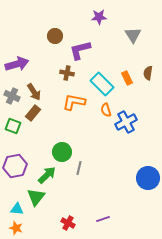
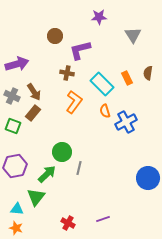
orange L-shape: rotated 115 degrees clockwise
orange semicircle: moved 1 px left, 1 px down
green arrow: moved 1 px up
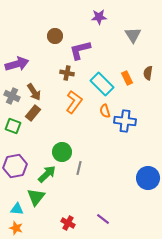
blue cross: moved 1 px left, 1 px up; rotated 35 degrees clockwise
purple line: rotated 56 degrees clockwise
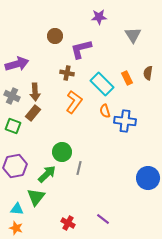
purple L-shape: moved 1 px right, 1 px up
brown arrow: moved 1 px right; rotated 30 degrees clockwise
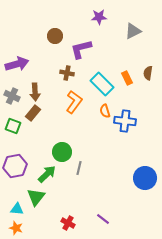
gray triangle: moved 4 px up; rotated 36 degrees clockwise
blue circle: moved 3 px left
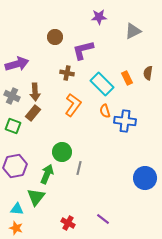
brown circle: moved 1 px down
purple L-shape: moved 2 px right, 1 px down
orange L-shape: moved 1 px left, 3 px down
green arrow: rotated 24 degrees counterclockwise
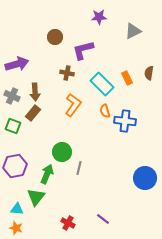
brown semicircle: moved 1 px right
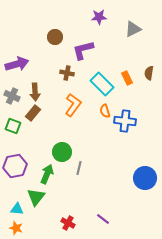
gray triangle: moved 2 px up
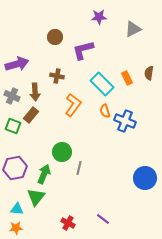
brown cross: moved 10 px left, 3 px down
brown rectangle: moved 2 px left, 2 px down
blue cross: rotated 15 degrees clockwise
purple hexagon: moved 2 px down
green arrow: moved 3 px left
orange star: rotated 24 degrees counterclockwise
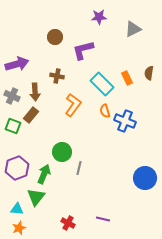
purple hexagon: moved 2 px right; rotated 10 degrees counterclockwise
purple line: rotated 24 degrees counterclockwise
orange star: moved 3 px right; rotated 16 degrees counterclockwise
